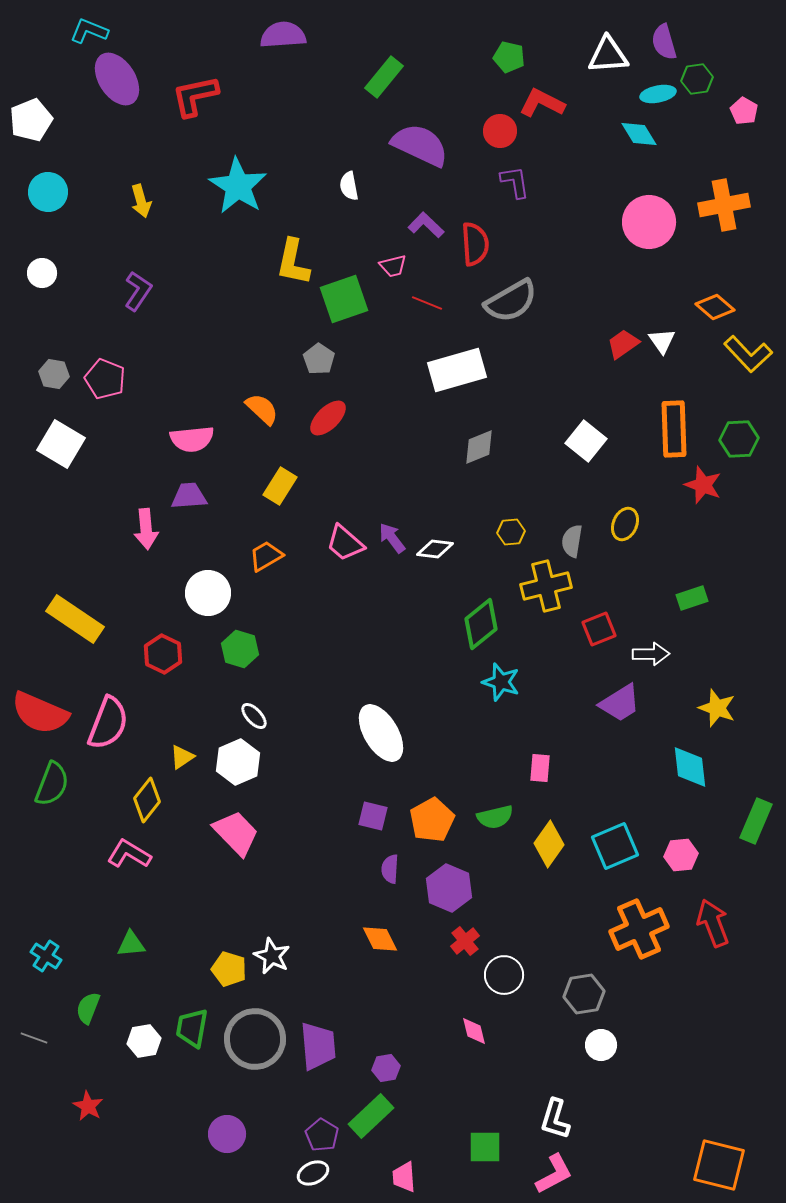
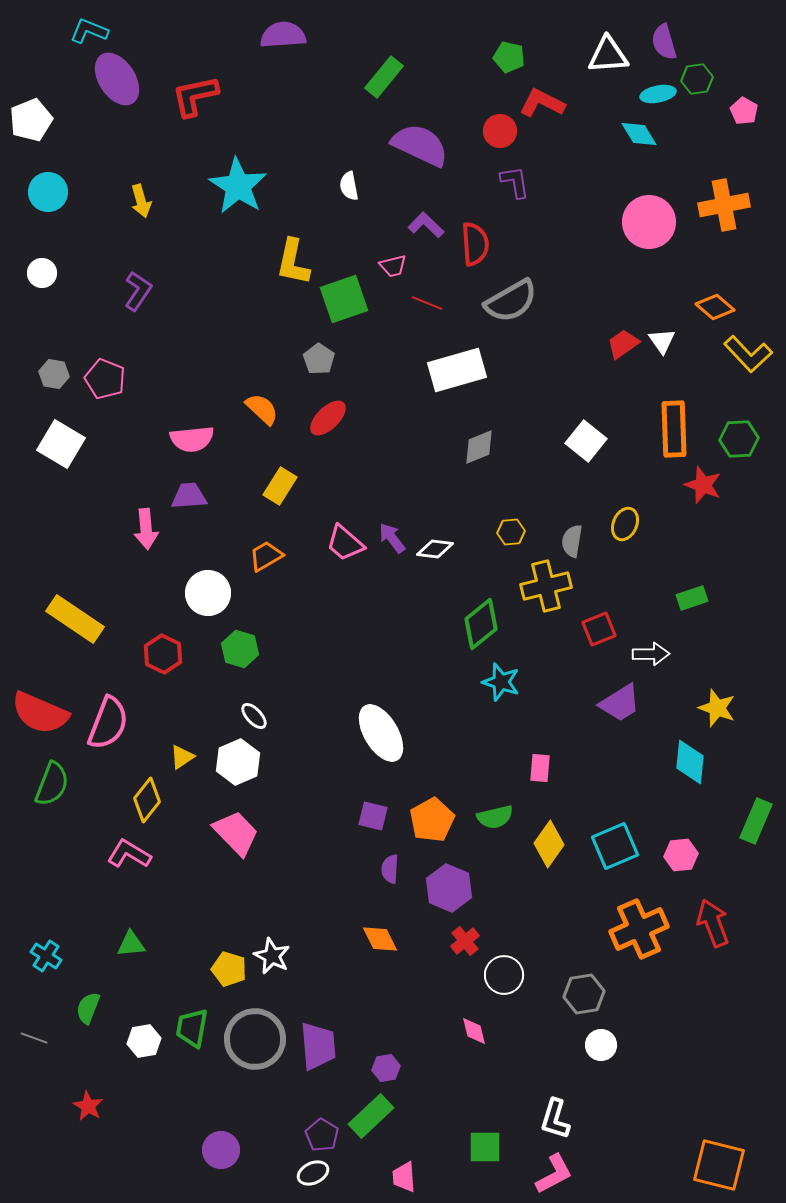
cyan diamond at (690, 767): moved 5 px up; rotated 12 degrees clockwise
purple circle at (227, 1134): moved 6 px left, 16 px down
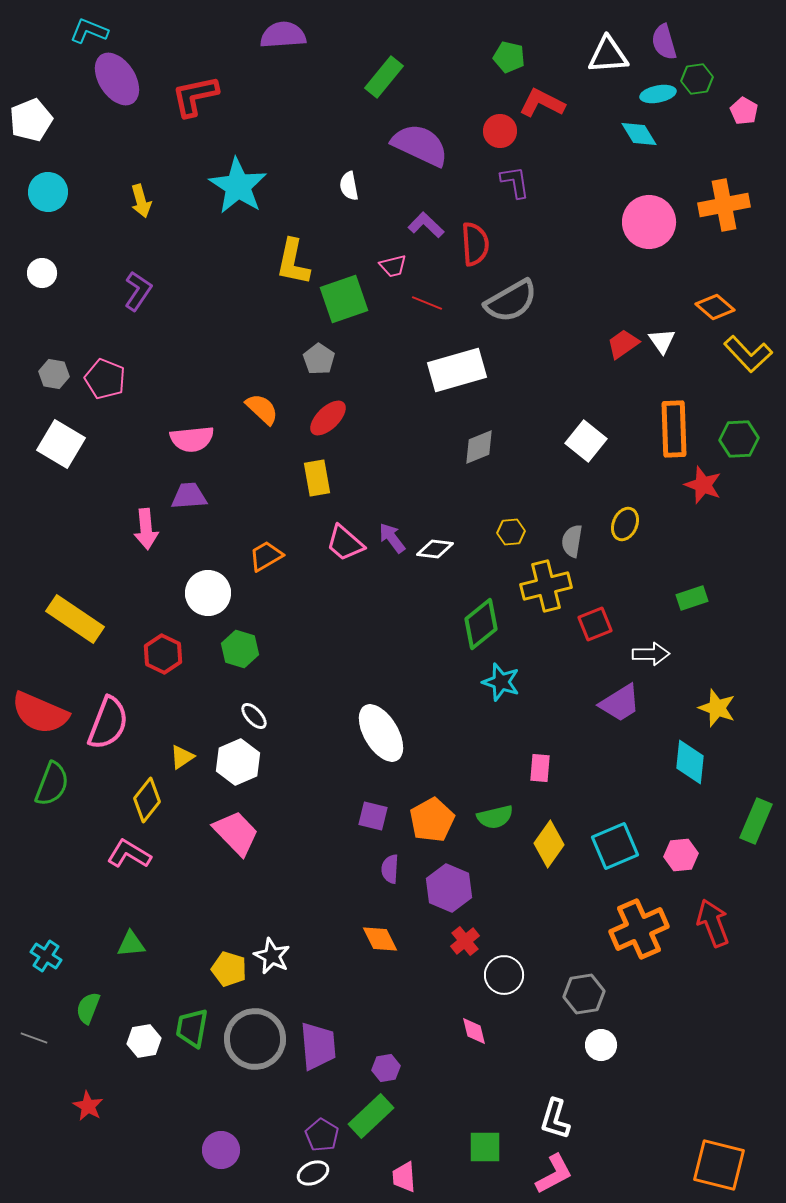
yellow rectangle at (280, 486): moved 37 px right, 8 px up; rotated 42 degrees counterclockwise
red square at (599, 629): moved 4 px left, 5 px up
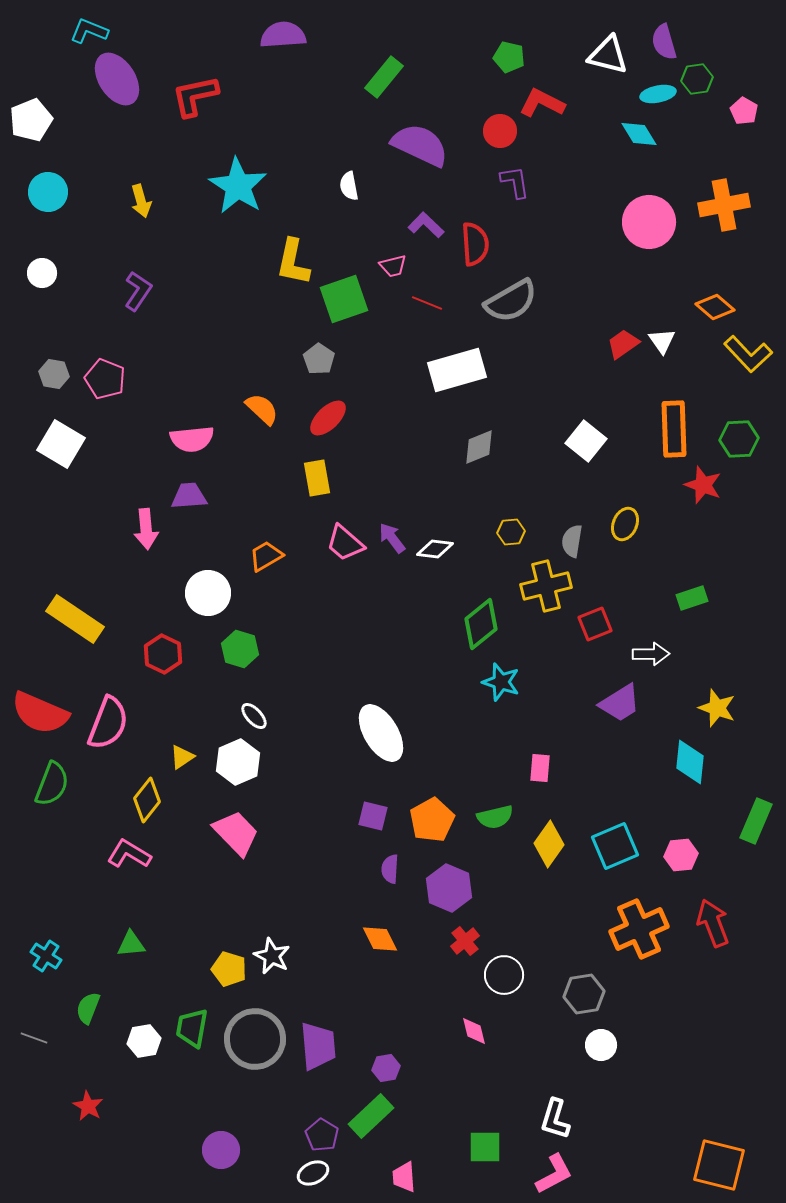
white triangle at (608, 55): rotated 18 degrees clockwise
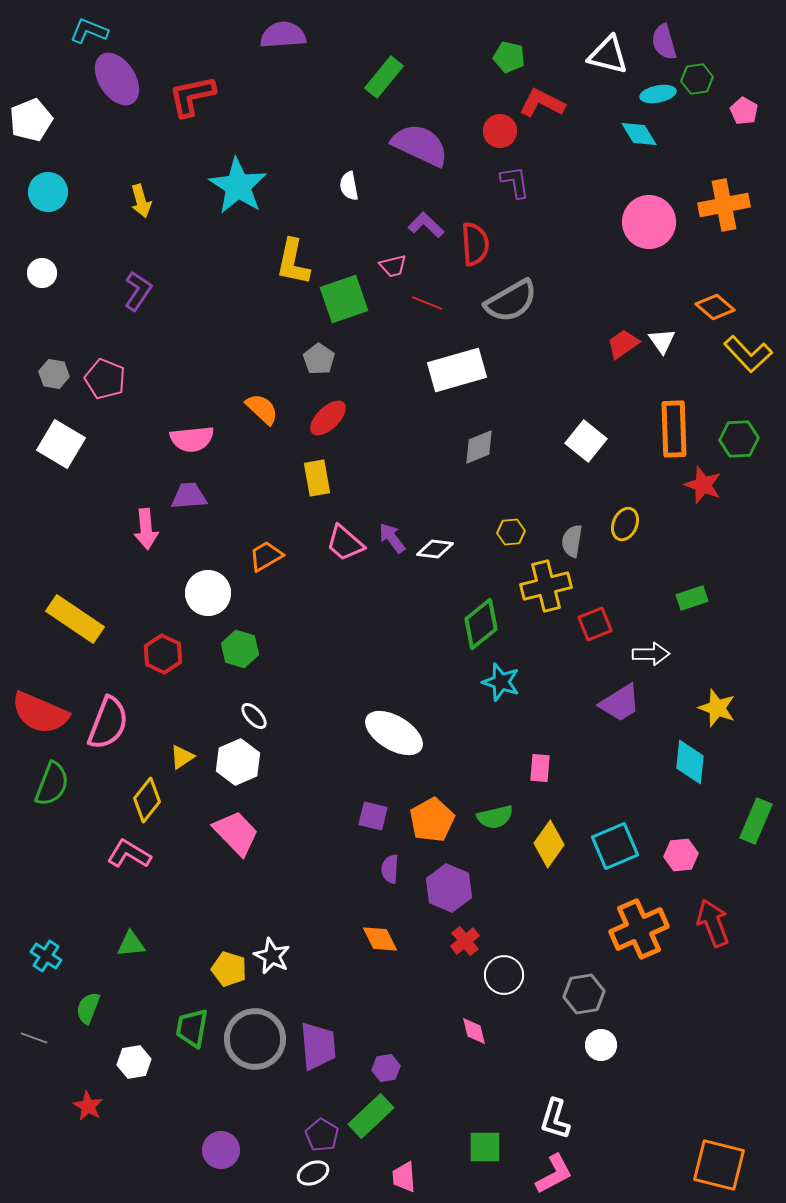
red L-shape at (195, 96): moved 3 px left
white ellipse at (381, 733): moved 13 px right; rotated 28 degrees counterclockwise
white hexagon at (144, 1041): moved 10 px left, 21 px down
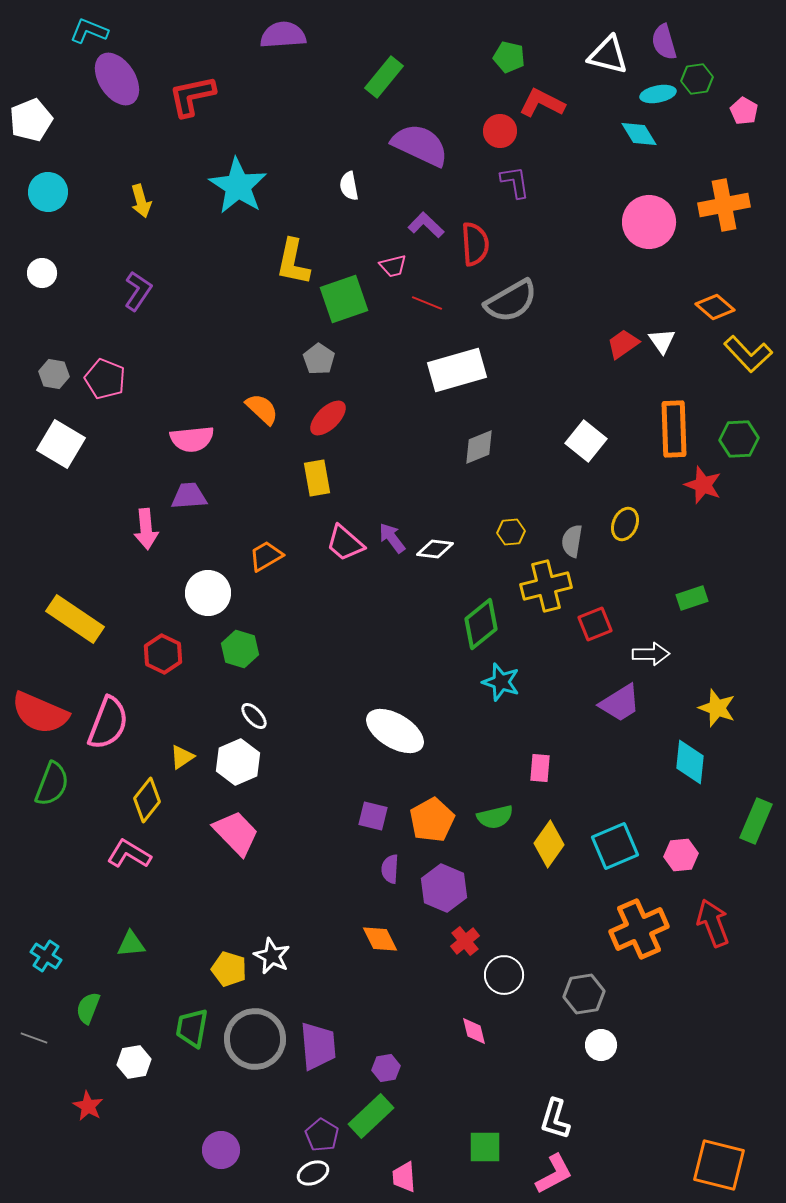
white ellipse at (394, 733): moved 1 px right, 2 px up
purple hexagon at (449, 888): moved 5 px left
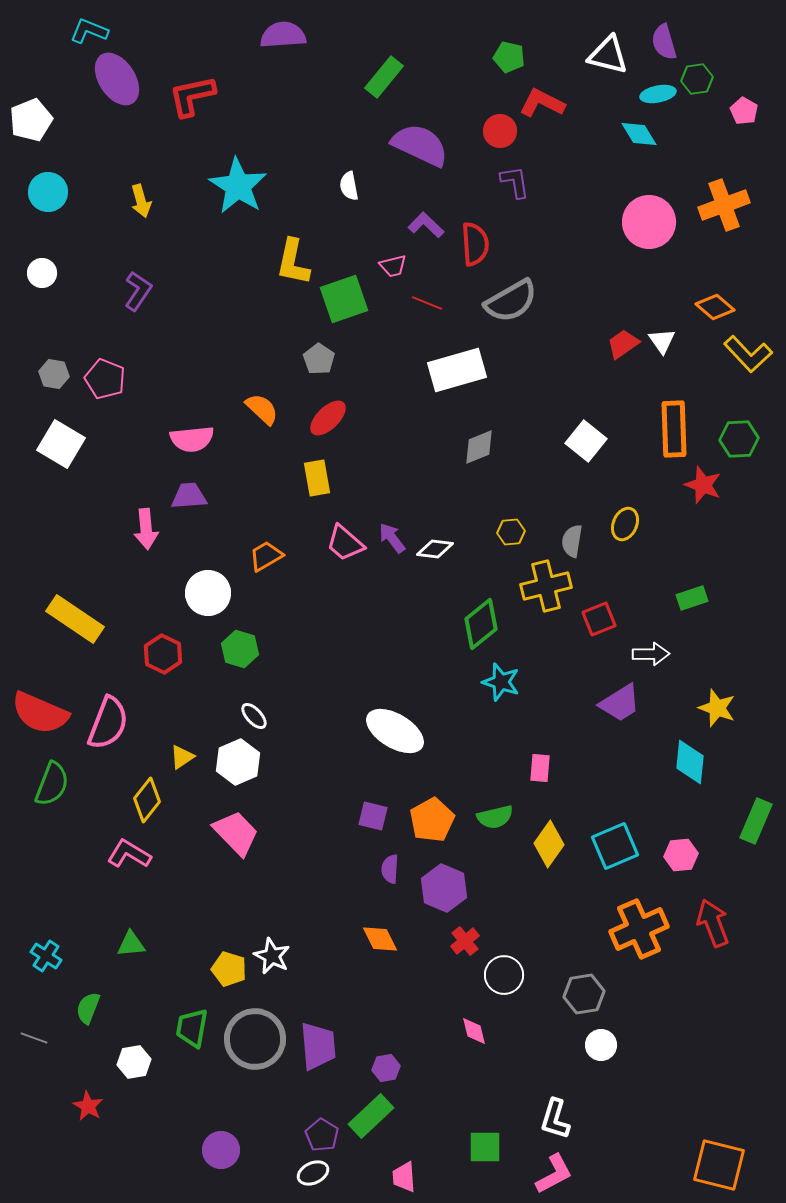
orange cross at (724, 205): rotated 9 degrees counterclockwise
red square at (595, 624): moved 4 px right, 5 px up
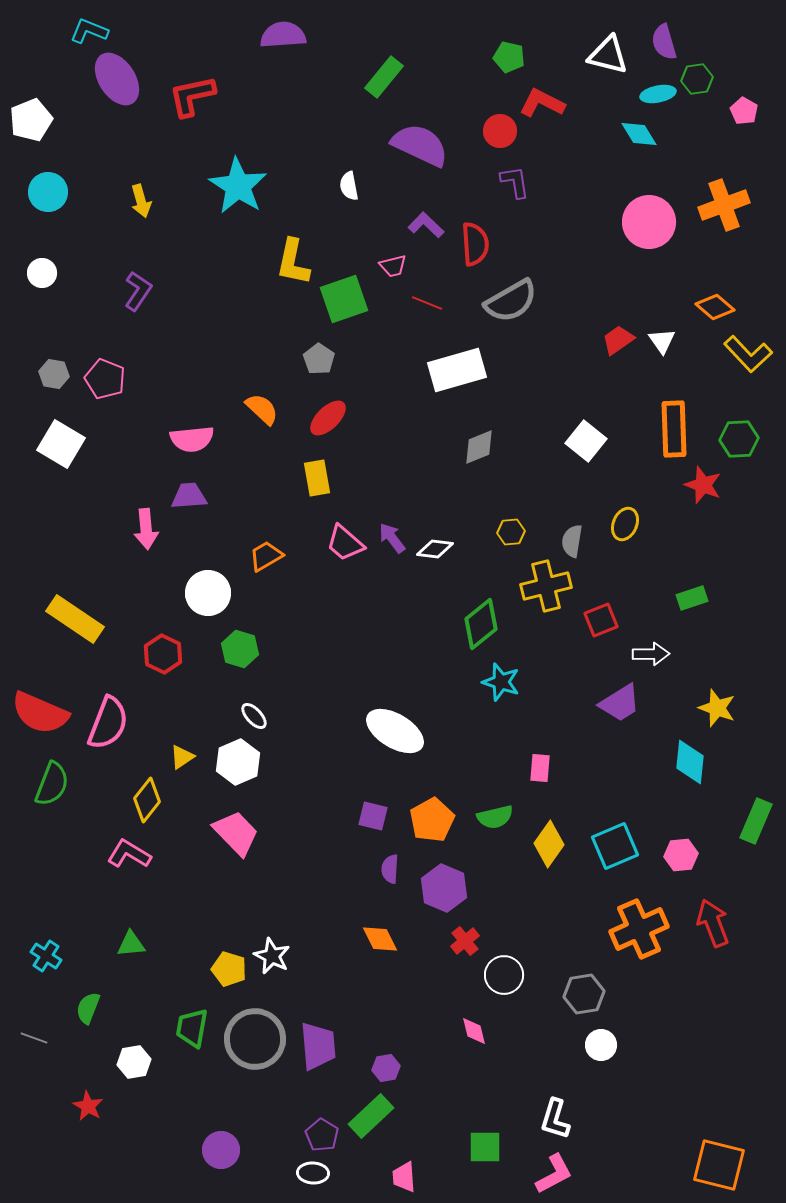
red trapezoid at (623, 344): moved 5 px left, 4 px up
red square at (599, 619): moved 2 px right, 1 px down
white ellipse at (313, 1173): rotated 28 degrees clockwise
